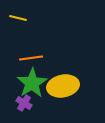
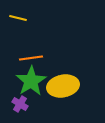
green star: moved 1 px left, 2 px up
purple cross: moved 4 px left, 1 px down
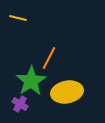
orange line: moved 18 px right; rotated 55 degrees counterclockwise
yellow ellipse: moved 4 px right, 6 px down
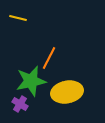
green star: rotated 20 degrees clockwise
